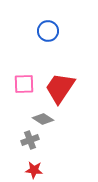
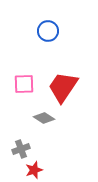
red trapezoid: moved 3 px right, 1 px up
gray diamond: moved 1 px right, 1 px up
gray cross: moved 9 px left, 9 px down
red star: rotated 24 degrees counterclockwise
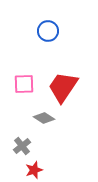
gray cross: moved 1 px right, 3 px up; rotated 18 degrees counterclockwise
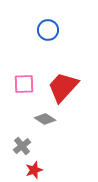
blue circle: moved 1 px up
red trapezoid: rotated 8 degrees clockwise
gray diamond: moved 1 px right, 1 px down
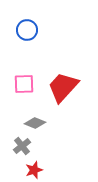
blue circle: moved 21 px left
gray diamond: moved 10 px left, 4 px down; rotated 10 degrees counterclockwise
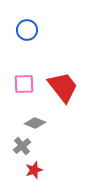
red trapezoid: rotated 100 degrees clockwise
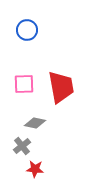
red trapezoid: moved 2 px left; rotated 28 degrees clockwise
gray diamond: rotated 10 degrees counterclockwise
red star: moved 1 px right, 1 px up; rotated 24 degrees clockwise
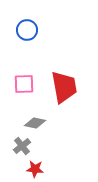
red trapezoid: moved 3 px right
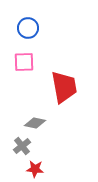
blue circle: moved 1 px right, 2 px up
pink square: moved 22 px up
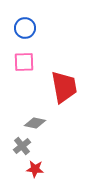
blue circle: moved 3 px left
